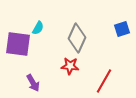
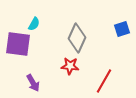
cyan semicircle: moved 4 px left, 4 px up
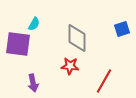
gray diamond: rotated 24 degrees counterclockwise
purple arrow: rotated 18 degrees clockwise
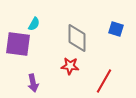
blue square: moved 6 px left; rotated 35 degrees clockwise
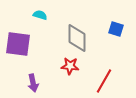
cyan semicircle: moved 6 px right, 9 px up; rotated 104 degrees counterclockwise
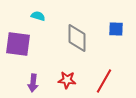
cyan semicircle: moved 2 px left, 1 px down
blue square: rotated 14 degrees counterclockwise
red star: moved 3 px left, 14 px down
purple arrow: rotated 18 degrees clockwise
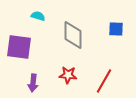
gray diamond: moved 4 px left, 3 px up
purple square: moved 1 px right, 3 px down
red star: moved 1 px right, 5 px up
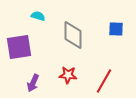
purple square: rotated 16 degrees counterclockwise
purple arrow: rotated 18 degrees clockwise
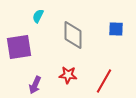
cyan semicircle: rotated 80 degrees counterclockwise
purple arrow: moved 2 px right, 2 px down
